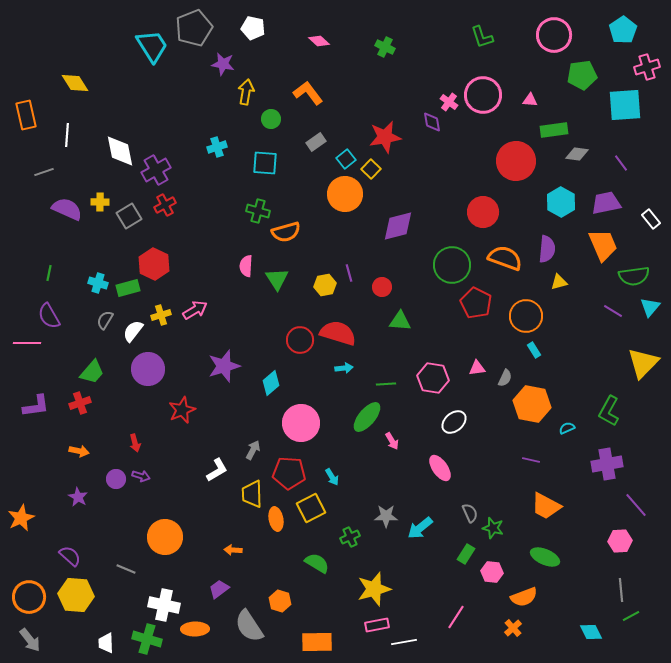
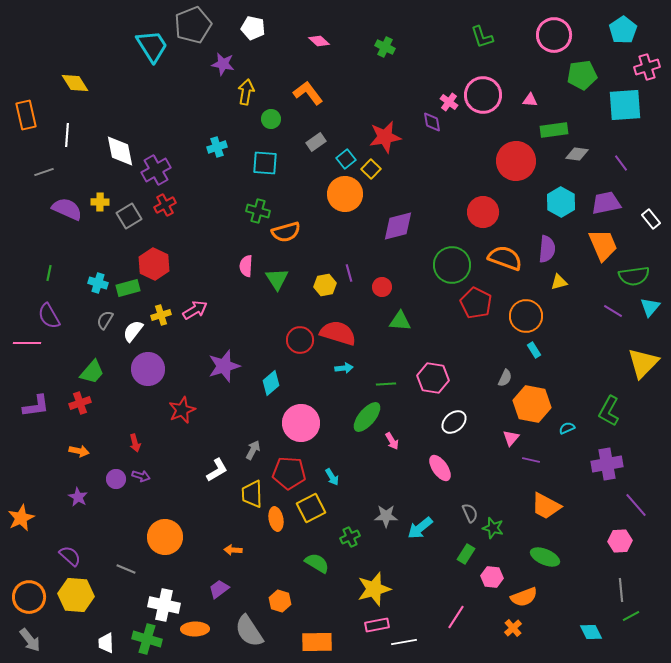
gray pentagon at (194, 28): moved 1 px left, 3 px up
pink triangle at (477, 368): moved 34 px right, 70 px down; rotated 42 degrees counterclockwise
pink hexagon at (492, 572): moved 5 px down
gray semicircle at (249, 626): moved 5 px down
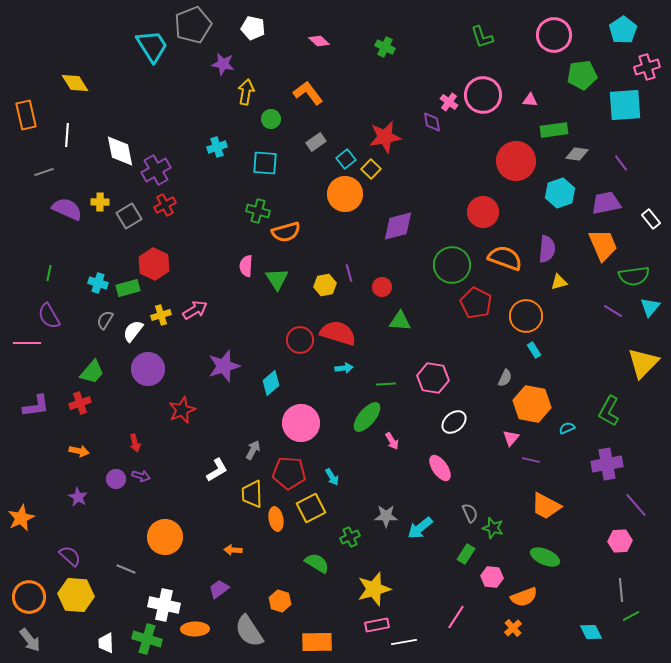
cyan hexagon at (561, 202): moved 1 px left, 9 px up; rotated 12 degrees clockwise
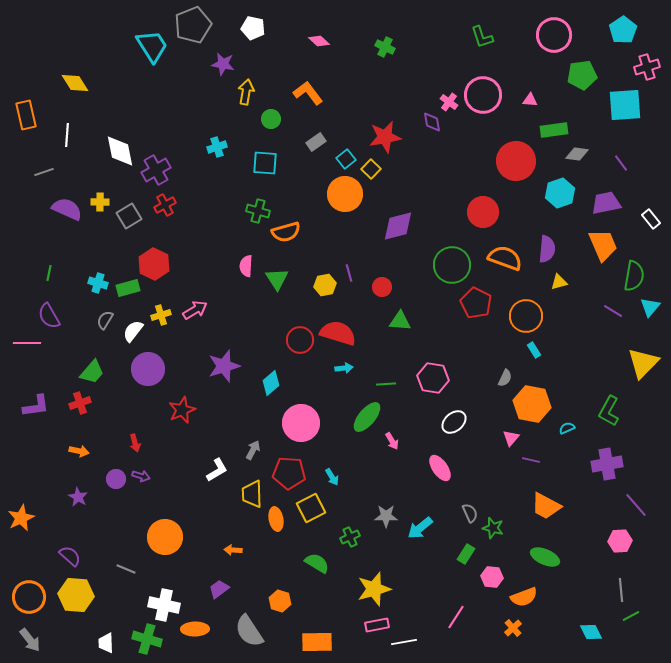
green semicircle at (634, 276): rotated 72 degrees counterclockwise
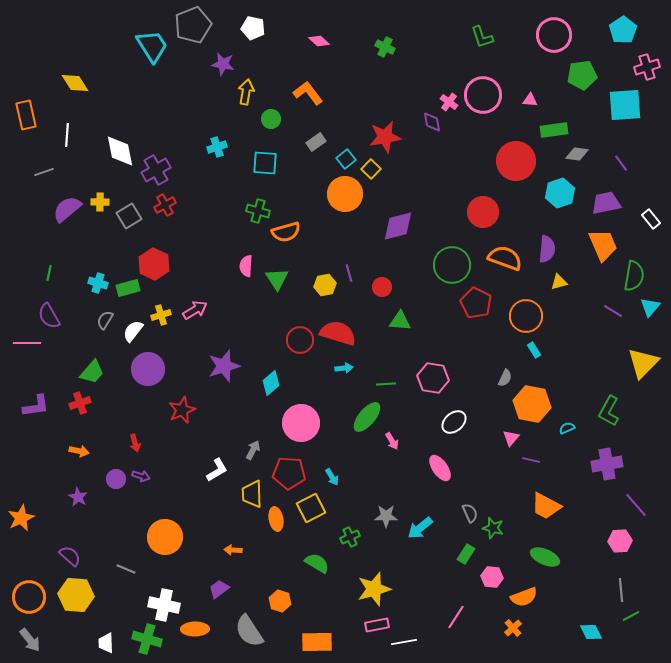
purple semicircle at (67, 209): rotated 64 degrees counterclockwise
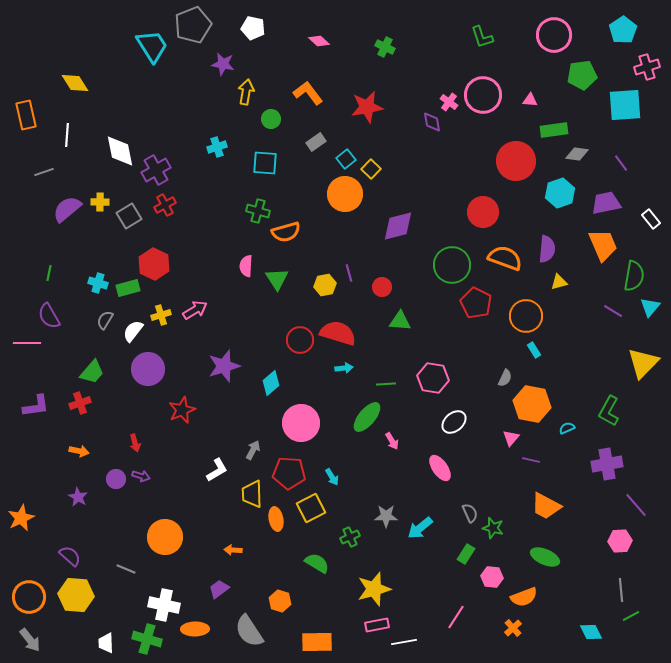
red star at (385, 137): moved 18 px left, 30 px up
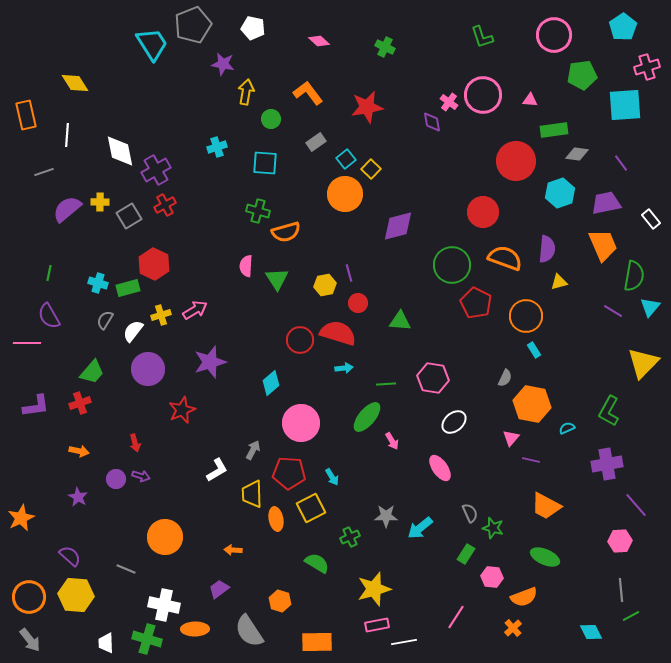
cyan pentagon at (623, 30): moved 3 px up
cyan trapezoid at (152, 46): moved 2 px up
red circle at (382, 287): moved 24 px left, 16 px down
purple star at (224, 366): moved 14 px left, 4 px up
